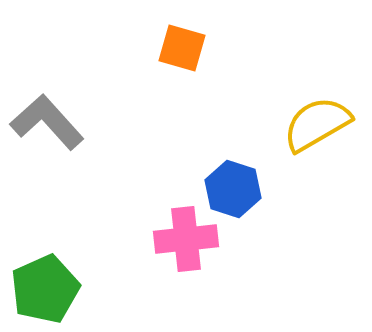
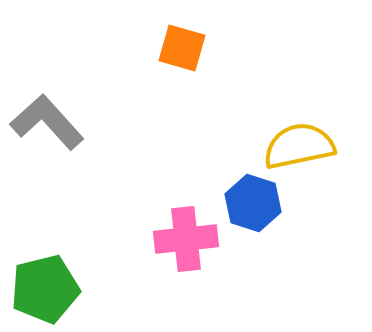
yellow semicircle: moved 18 px left, 22 px down; rotated 18 degrees clockwise
blue hexagon: moved 20 px right, 14 px down
green pentagon: rotated 10 degrees clockwise
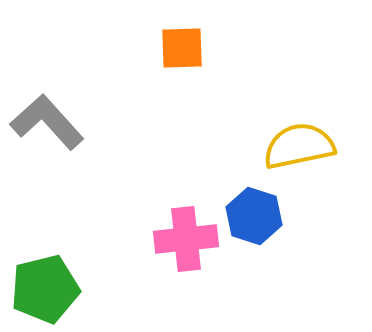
orange square: rotated 18 degrees counterclockwise
blue hexagon: moved 1 px right, 13 px down
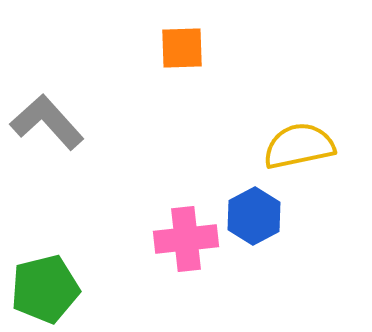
blue hexagon: rotated 14 degrees clockwise
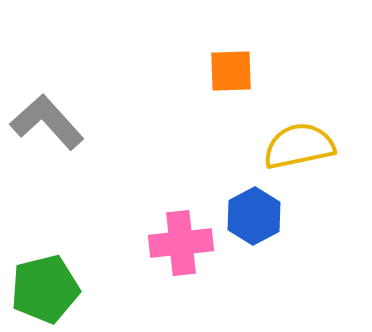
orange square: moved 49 px right, 23 px down
pink cross: moved 5 px left, 4 px down
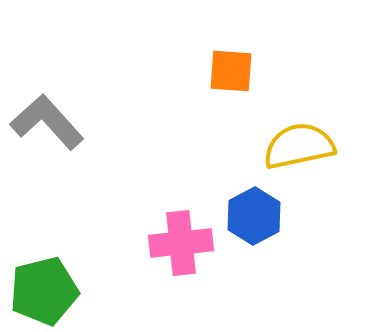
orange square: rotated 6 degrees clockwise
green pentagon: moved 1 px left, 2 px down
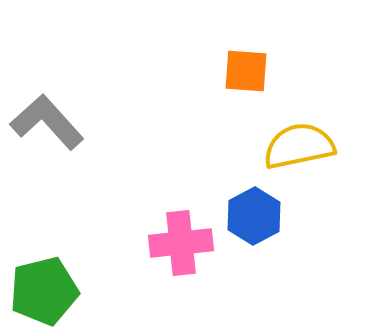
orange square: moved 15 px right
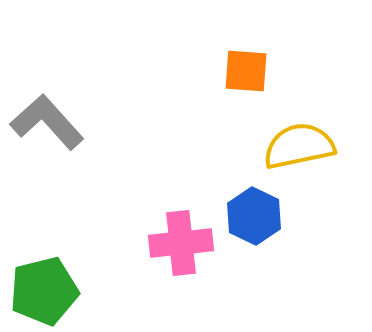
blue hexagon: rotated 6 degrees counterclockwise
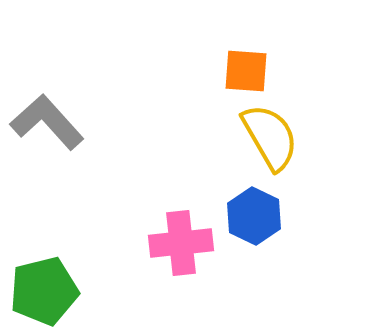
yellow semicircle: moved 29 px left, 9 px up; rotated 72 degrees clockwise
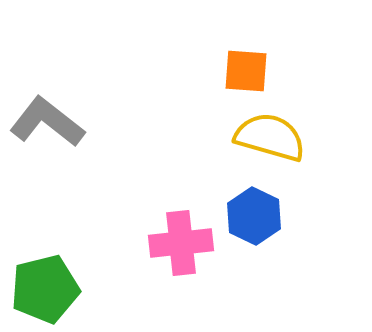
gray L-shape: rotated 10 degrees counterclockwise
yellow semicircle: rotated 44 degrees counterclockwise
green pentagon: moved 1 px right, 2 px up
